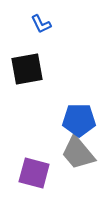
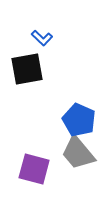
blue L-shape: moved 1 px right, 14 px down; rotated 20 degrees counterclockwise
blue pentagon: rotated 24 degrees clockwise
purple square: moved 4 px up
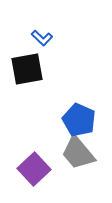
purple square: rotated 32 degrees clockwise
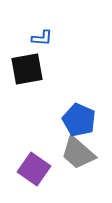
blue L-shape: rotated 40 degrees counterclockwise
gray trapezoid: rotated 9 degrees counterclockwise
purple square: rotated 12 degrees counterclockwise
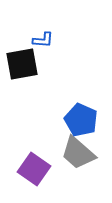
blue L-shape: moved 1 px right, 2 px down
black square: moved 5 px left, 5 px up
blue pentagon: moved 2 px right
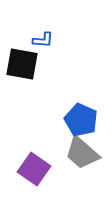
black square: rotated 20 degrees clockwise
gray trapezoid: moved 4 px right
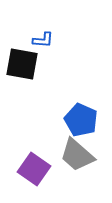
gray trapezoid: moved 5 px left, 2 px down
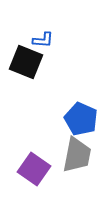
black square: moved 4 px right, 2 px up; rotated 12 degrees clockwise
blue pentagon: moved 1 px up
gray trapezoid: rotated 120 degrees counterclockwise
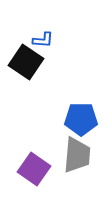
black square: rotated 12 degrees clockwise
blue pentagon: rotated 24 degrees counterclockwise
gray trapezoid: rotated 6 degrees counterclockwise
